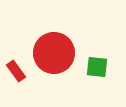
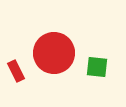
red rectangle: rotated 10 degrees clockwise
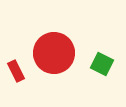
green square: moved 5 px right, 3 px up; rotated 20 degrees clockwise
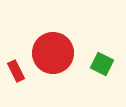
red circle: moved 1 px left
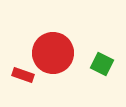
red rectangle: moved 7 px right, 4 px down; rotated 45 degrees counterclockwise
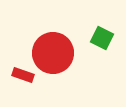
green square: moved 26 px up
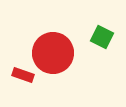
green square: moved 1 px up
